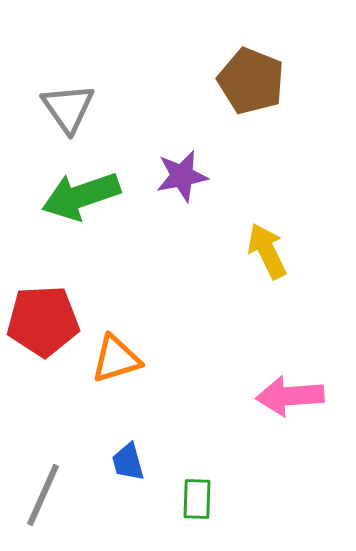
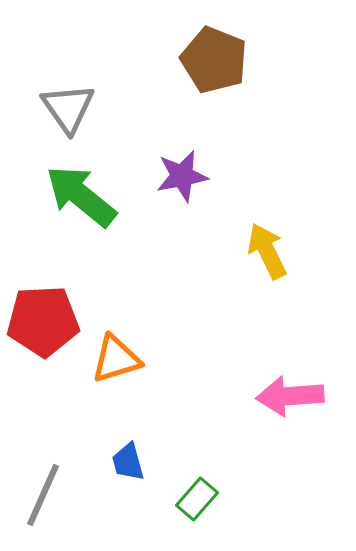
brown pentagon: moved 37 px left, 21 px up
green arrow: rotated 58 degrees clockwise
green rectangle: rotated 39 degrees clockwise
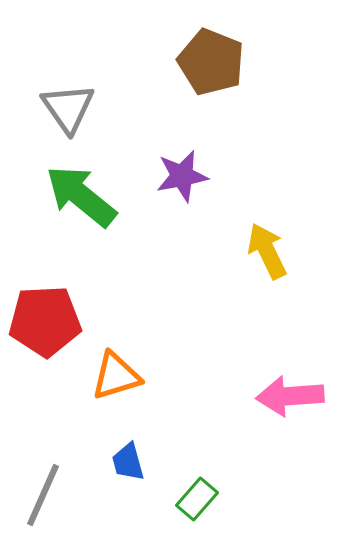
brown pentagon: moved 3 px left, 2 px down
red pentagon: moved 2 px right
orange triangle: moved 17 px down
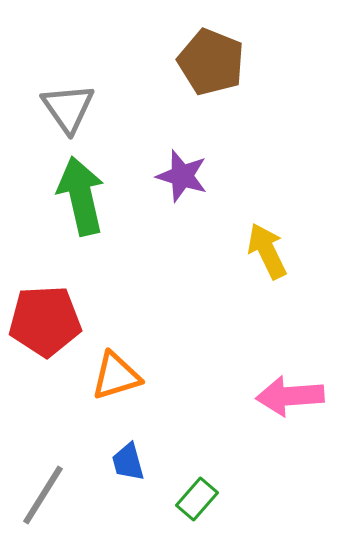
purple star: rotated 28 degrees clockwise
green arrow: rotated 38 degrees clockwise
gray line: rotated 8 degrees clockwise
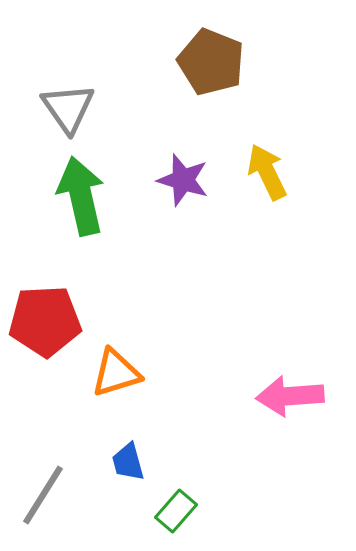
purple star: moved 1 px right, 4 px down
yellow arrow: moved 79 px up
orange triangle: moved 3 px up
green rectangle: moved 21 px left, 12 px down
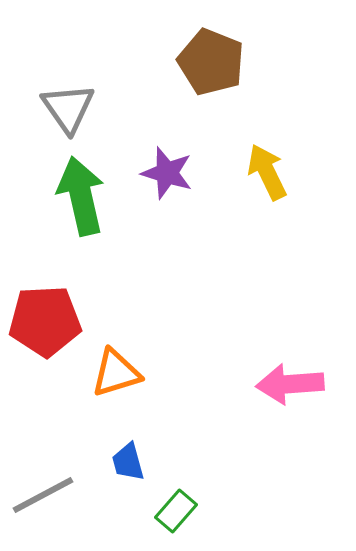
purple star: moved 16 px left, 7 px up
pink arrow: moved 12 px up
gray line: rotated 30 degrees clockwise
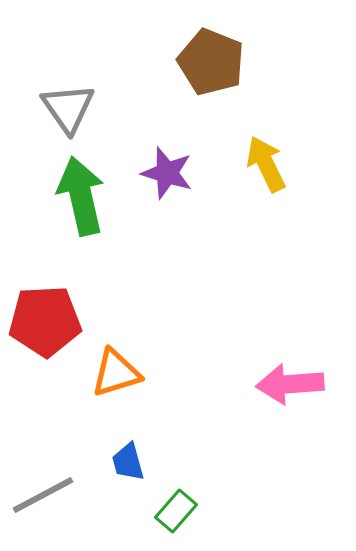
yellow arrow: moved 1 px left, 8 px up
